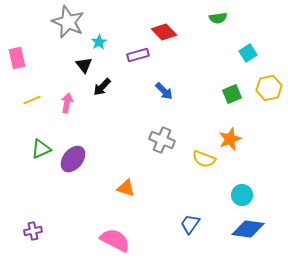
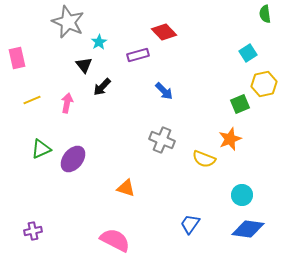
green semicircle: moved 47 px right, 4 px up; rotated 90 degrees clockwise
yellow hexagon: moved 5 px left, 4 px up
green square: moved 8 px right, 10 px down
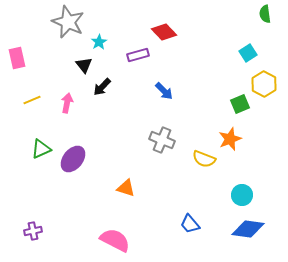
yellow hexagon: rotated 20 degrees counterclockwise
blue trapezoid: rotated 75 degrees counterclockwise
